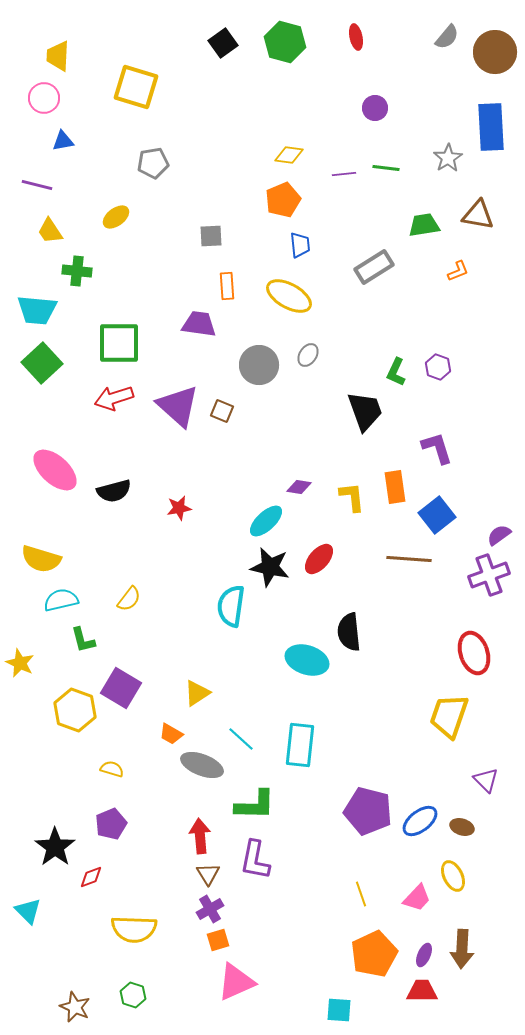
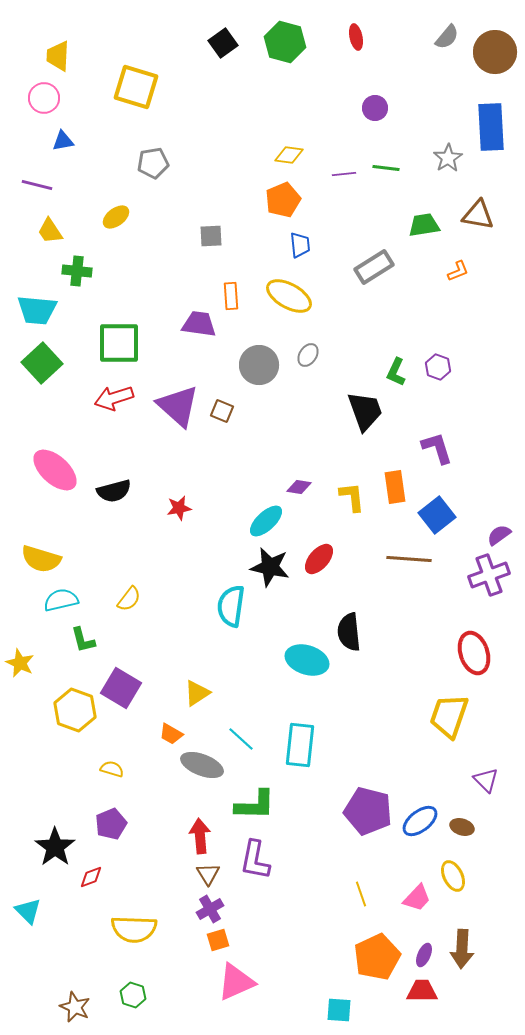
orange rectangle at (227, 286): moved 4 px right, 10 px down
orange pentagon at (374, 954): moved 3 px right, 3 px down
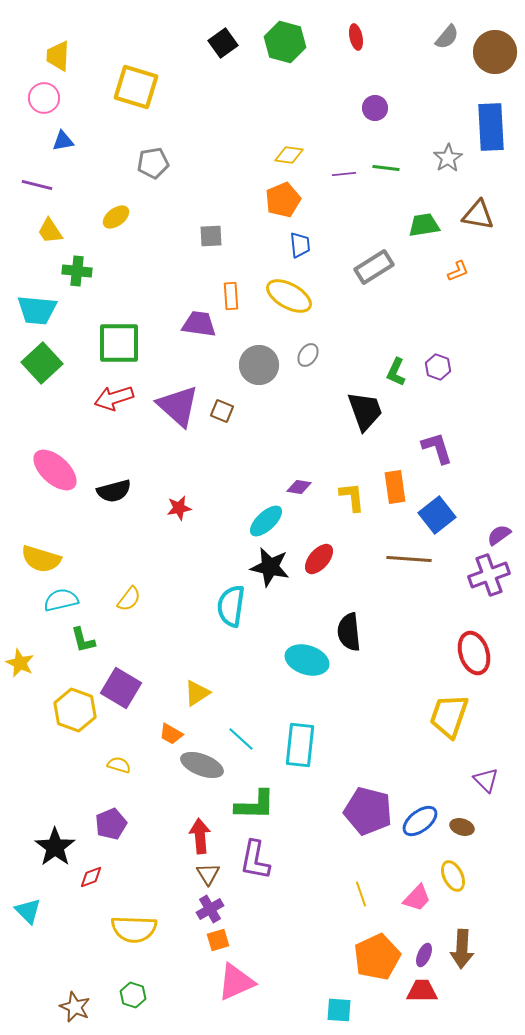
yellow semicircle at (112, 769): moved 7 px right, 4 px up
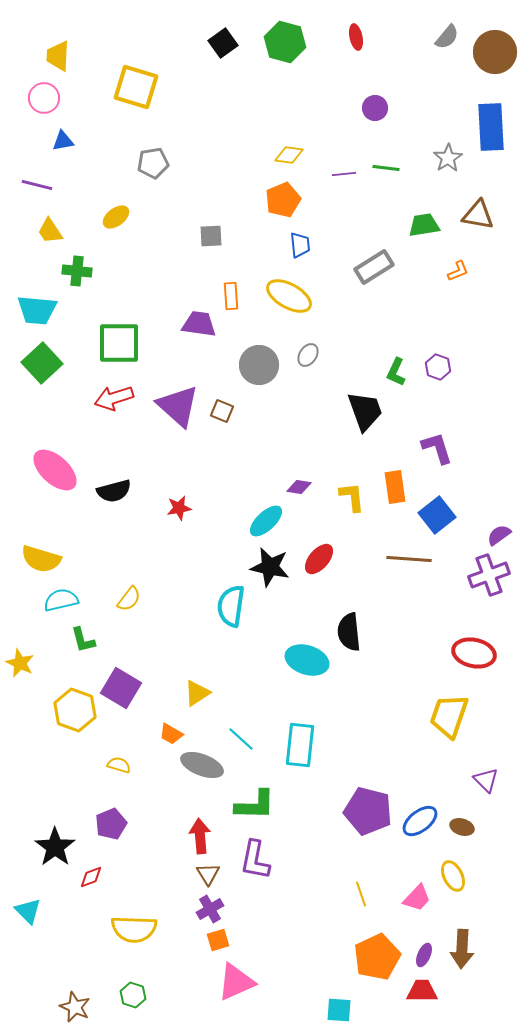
red ellipse at (474, 653): rotated 60 degrees counterclockwise
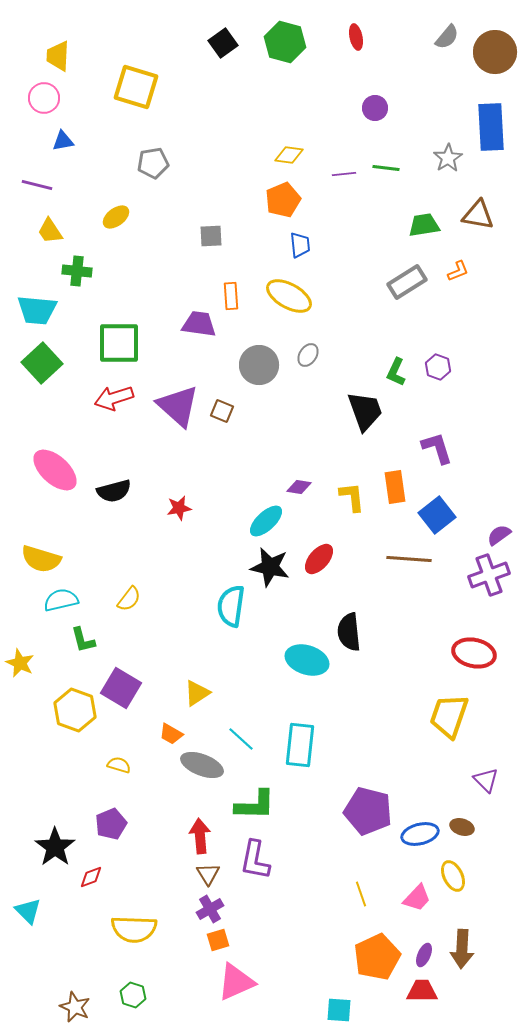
gray rectangle at (374, 267): moved 33 px right, 15 px down
blue ellipse at (420, 821): moved 13 px down; rotated 24 degrees clockwise
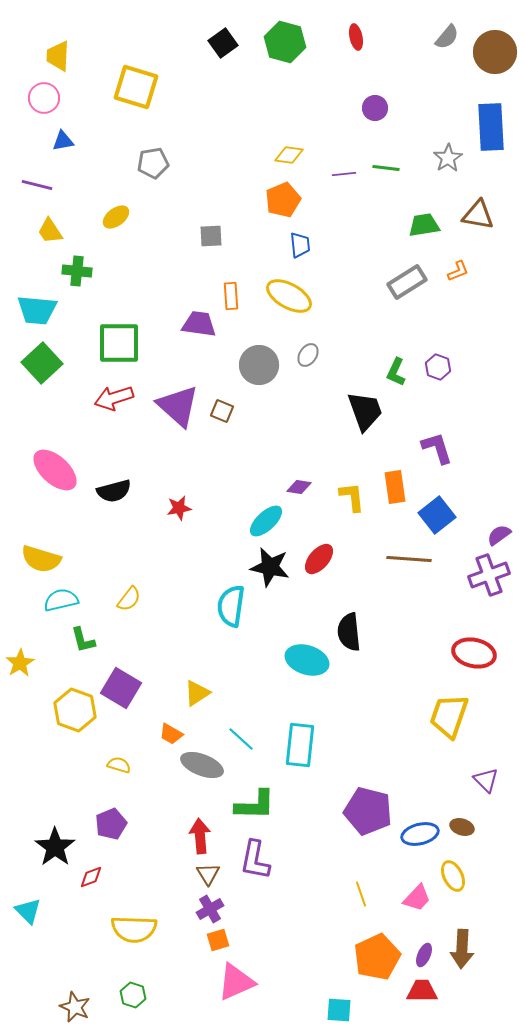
yellow star at (20, 663): rotated 16 degrees clockwise
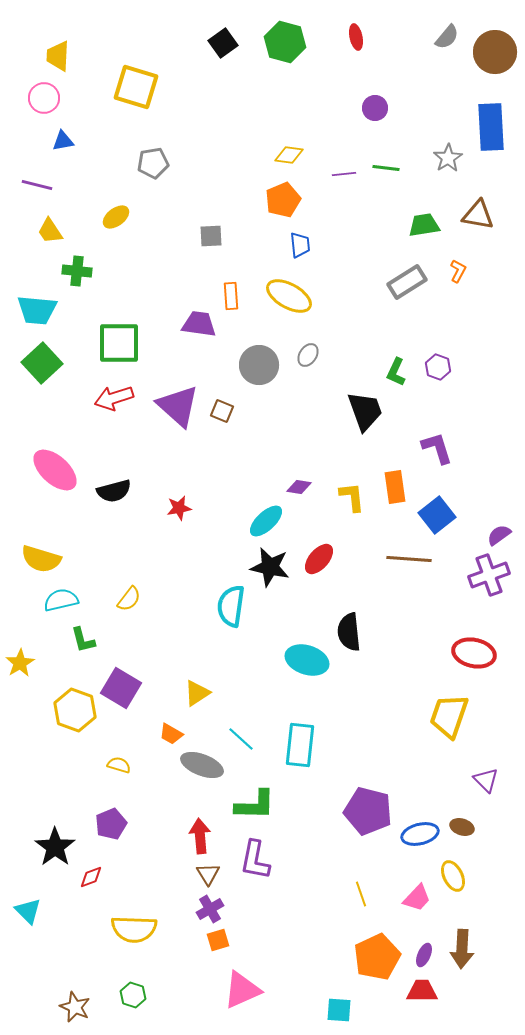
orange L-shape at (458, 271): rotated 40 degrees counterclockwise
pink triangle at (236, 982): moved 6 px right, 8 px down
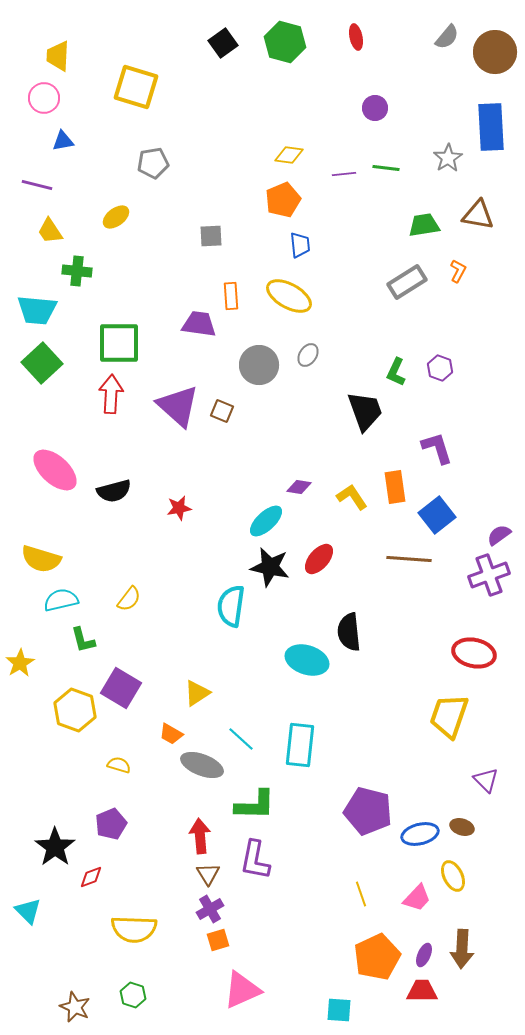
purple hexagon at (438, 367): moved 2 px right, 1 px down
red arrow at (114, 398): moved 3 px left, 4 px up; rotated 111 degrees clockwise
yellow L-shape at (352, 497): rotated 28 degrees counterclockwise
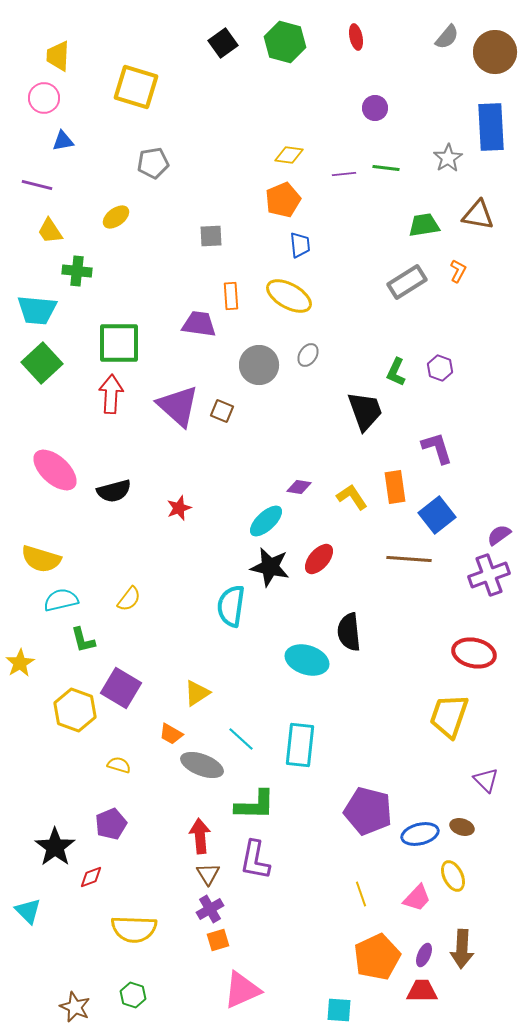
red star at (179, 508): rotated 10 degrees counterclockwise
